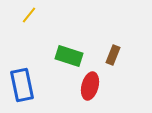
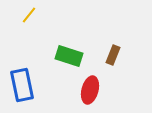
red ellipse: moved 4 px down
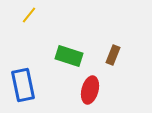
blue rectangle: moved 1 px right
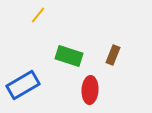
yellow line: moved 9 px right
blue rectangle: rotated 72 degrees clockwise
red ellipse: rotated 12 degrees counterclockwise
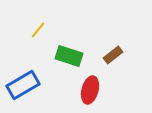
yellow line: moved 15 px down
brown rectangle: rotated 30 degrees clockwise
red ellipse: rotated 12 degrees clockwise
